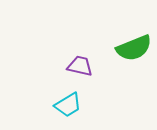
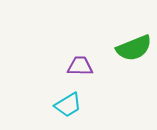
purple trapezoid: rotated 12 degrees counterclockwise
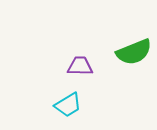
green semicircle: moved 4 px down
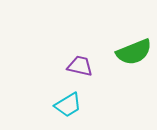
purple trapezoid: rotated 12 degrees clockwise
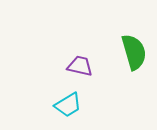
green semicircle: rotated 84 degrees counterclockwise
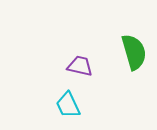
cyan trapezoid: rotated 96 degrees clockwise
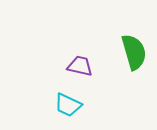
cyan trapezoid: rotated 40 degrees counterclockwise
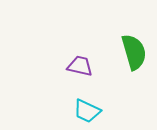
cyan trapezoid: moved 19 px right, 6 px down
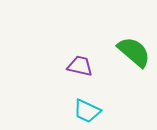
green semicircle: rotated 33 degrees counterclockwise
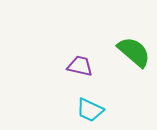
cyan trapezoid: moved 3 px right, 1 px up
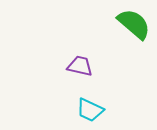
green semicircle: moved 28 px up
